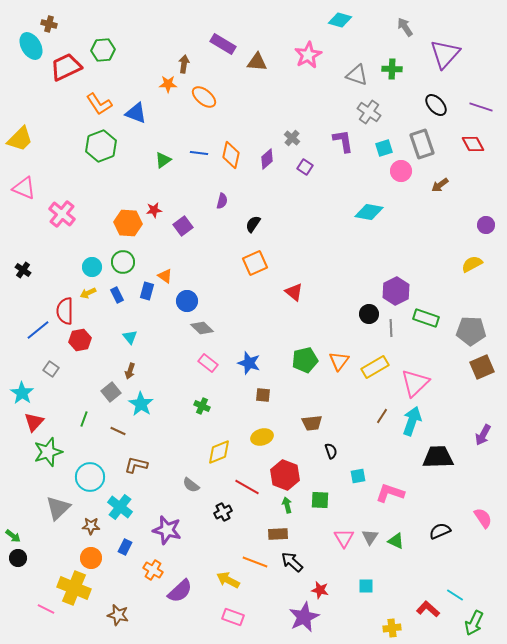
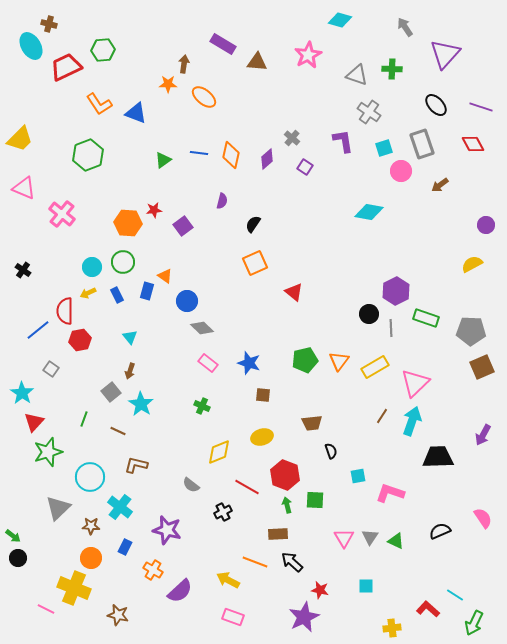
green hexagon at (101, 146): moved 13 px left, 9 px down
green square at (320, 500): moved 5 px left
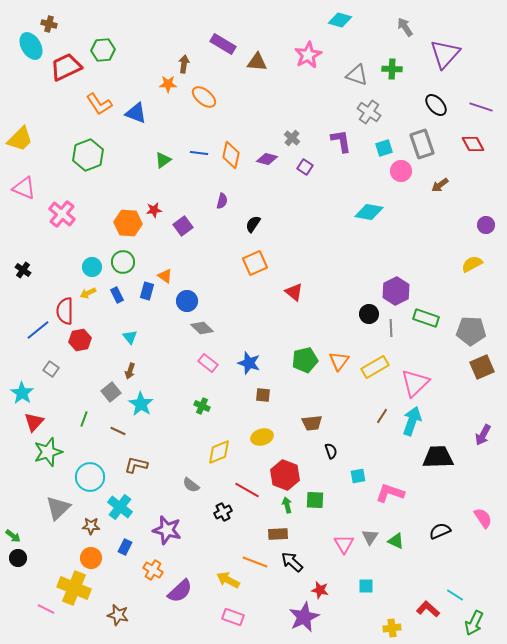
purple L-shape at (343, 141): moved 2 px left
purple diamond at (267, 159): rotated 55 degrees clockwise
red line at (247, 487): moved 3 px down
pink triangle at (344, 538): moved 6 px down
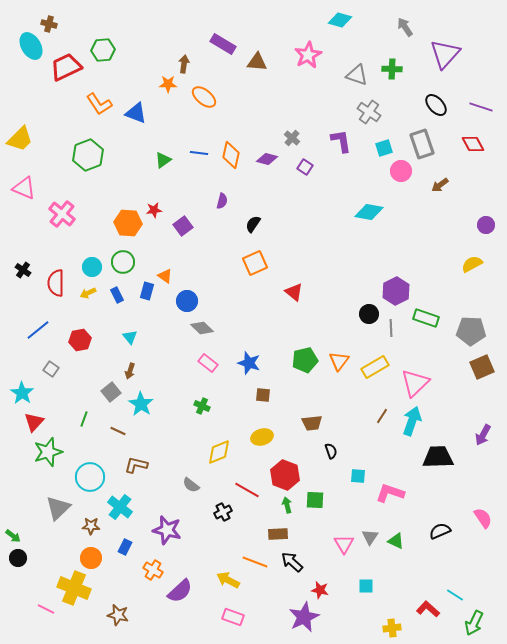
red semicircle at (65, 311): moved 9 px left, 28 px up
cyan square at (358, 476): rotated 14 degrees clockwise
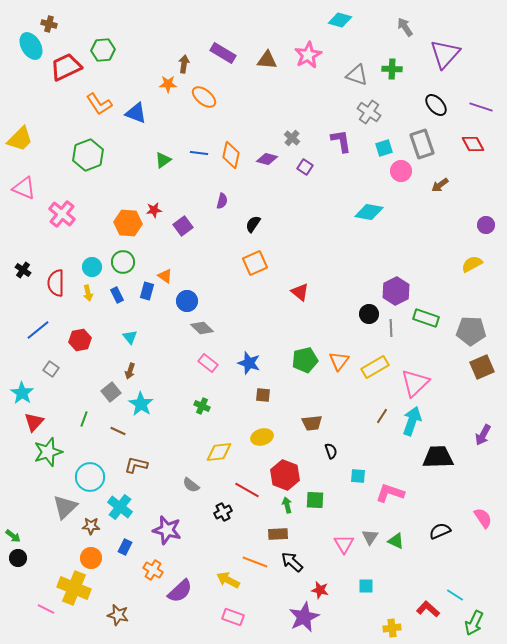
purple rectangle at (223, 44): moved 9 px down
brown triangle at (257, 62): moved 10 px right, 2 px up
red triangle at (294, 292): moved 6 px right
yellow arrow at (88, 293): rotated 77 degrees counterclockwise
yellow diamond at (219, 452): rotated 16 degrees clockwise
gray triangle at (58, 508): moved 7 px right, 1 px up
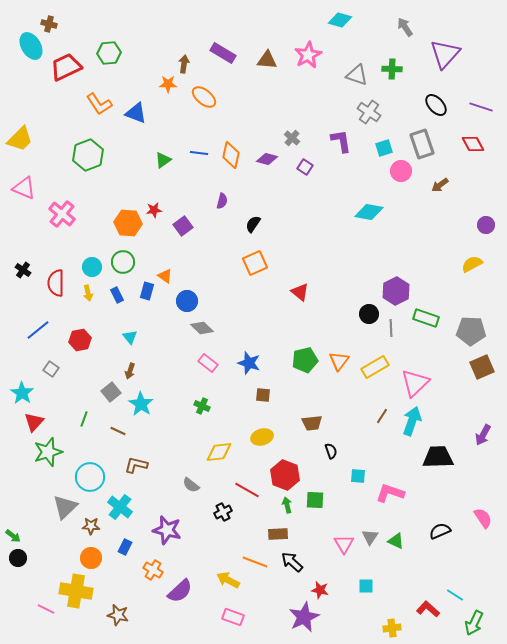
green hexagon at (103, 50): moved 6 px right, 3 px down
yellow cross at (74, 588): moved 2 px right, 3 px down; rotated 12 degrees counterclockwise
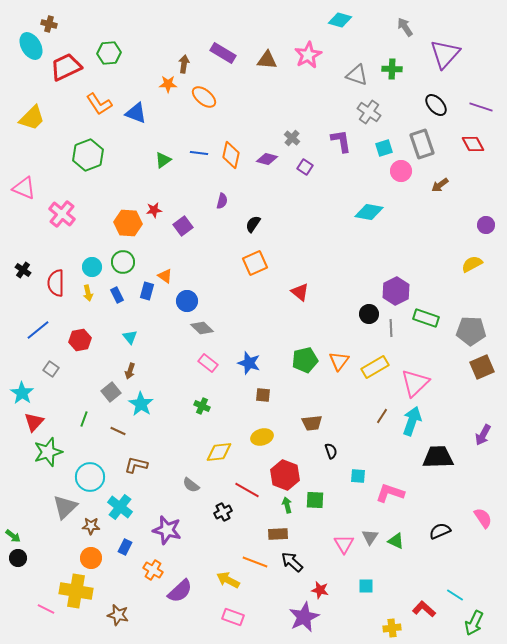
yellow trapezoid at (20, 139): moved 12 px right, 21 px up
red L-shape at (428, 609): moved 4 px left
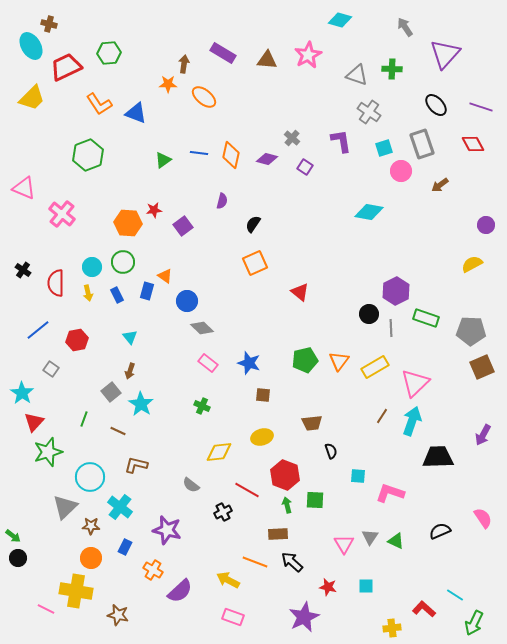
yellow trapezoid at (32, 118): moved 20 px up
red hexagon at (80, 340): moved 3 px left
red star at (320, 590): moved 8 px right, 3 px up
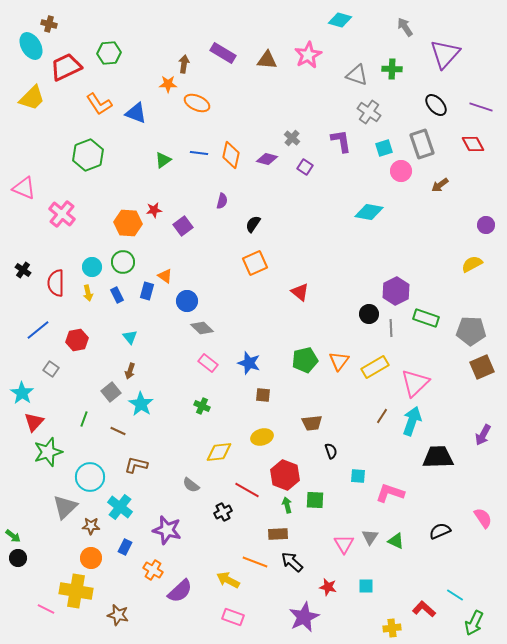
orange ellipse at (204, 97): moved 7 px left, 6 px down; rotated 15 degrees counterclockwise
